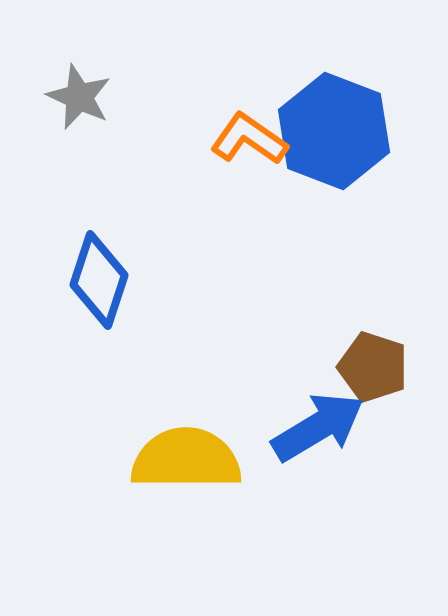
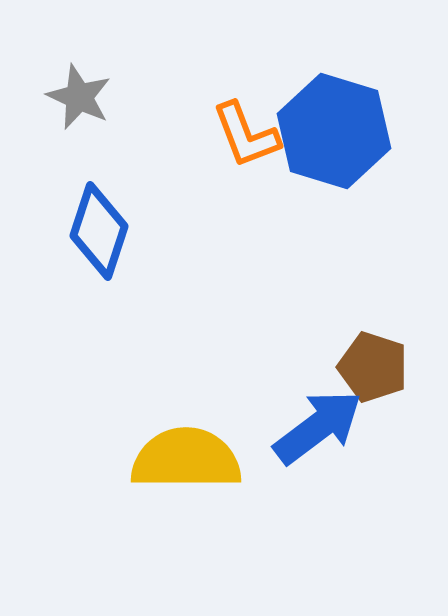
blue hexagon: rotated 4 degrees counterclockwise
orange L-shape: moved 3 px left, 4 px up; rotated 146 degrees counterclockwise
blue diamond: moved 49 px up
blue arrow: rotated 6 degrees counterclockwise
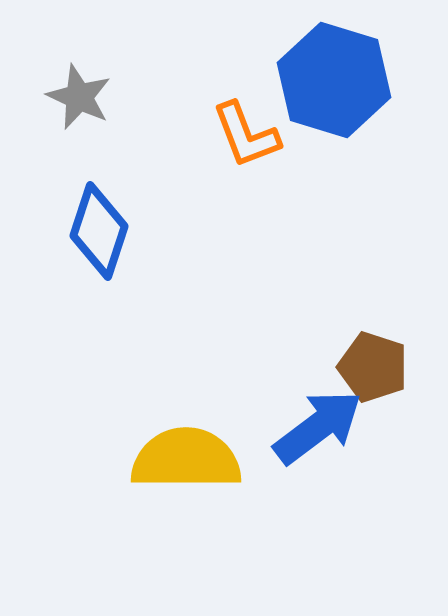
blue hexagon: moved 51 px up
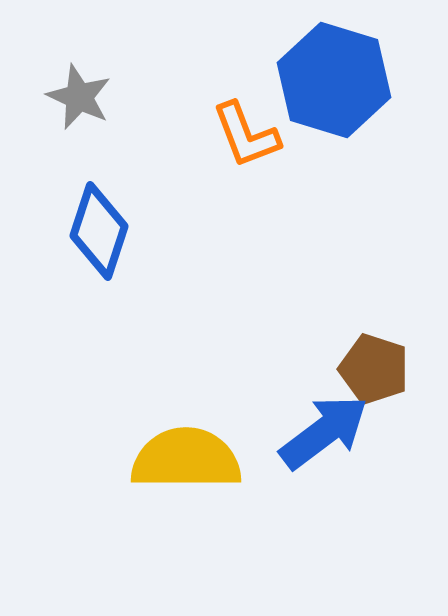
brown pentagon: moved 1 px right, 2 px down
blue arrow: moved 6 px right, 5 px down
